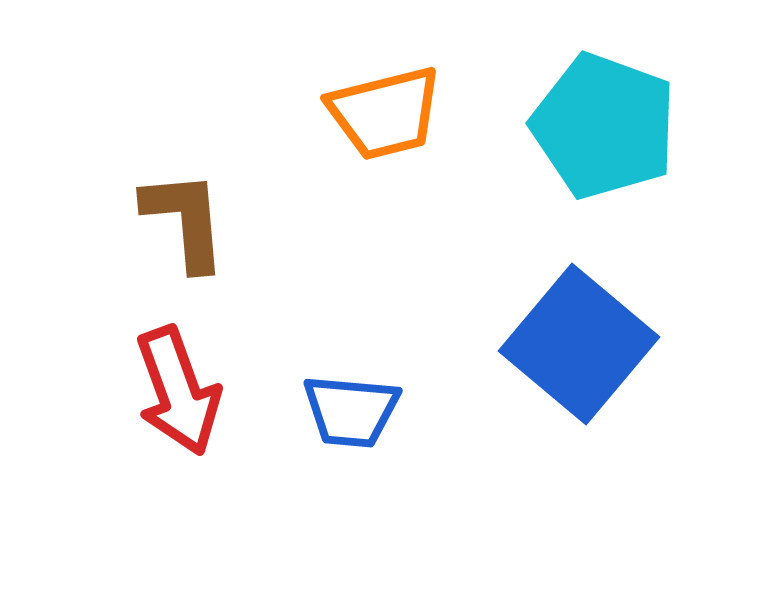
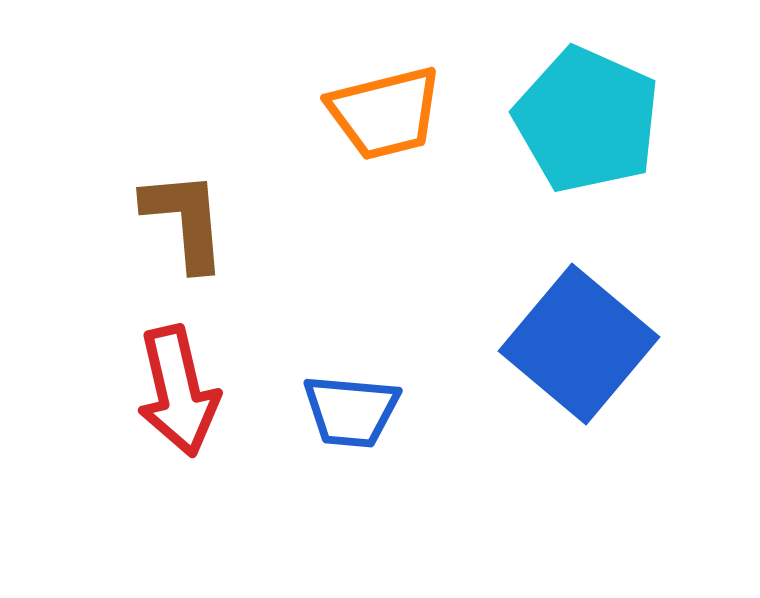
cyan pentagon: moved 17 px left, 6 px up; rotated 4 degrees clockwise
red arrow: rotated 7 degrees clockwise
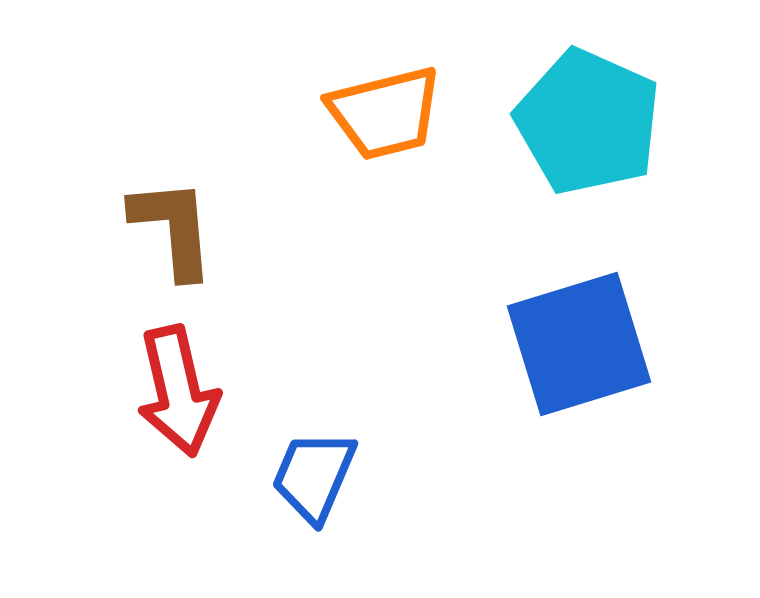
cyan pentagon: moved 1 px right, 2 px down
brown L-shape: moved 12 px left, 8 px down
blue square: rotated 33 degrees clockwise
blue trapezoid: moved 37 px left, 65 px down; rotated 108 degrees clockwise
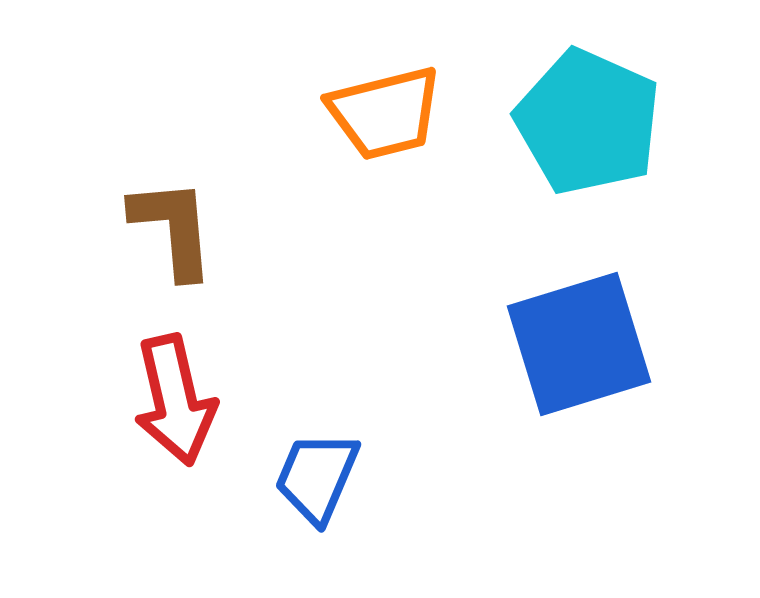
red arrow: moved 3 px left, 9 px down
blue trapezoid: moved 3 px right, 1 px down
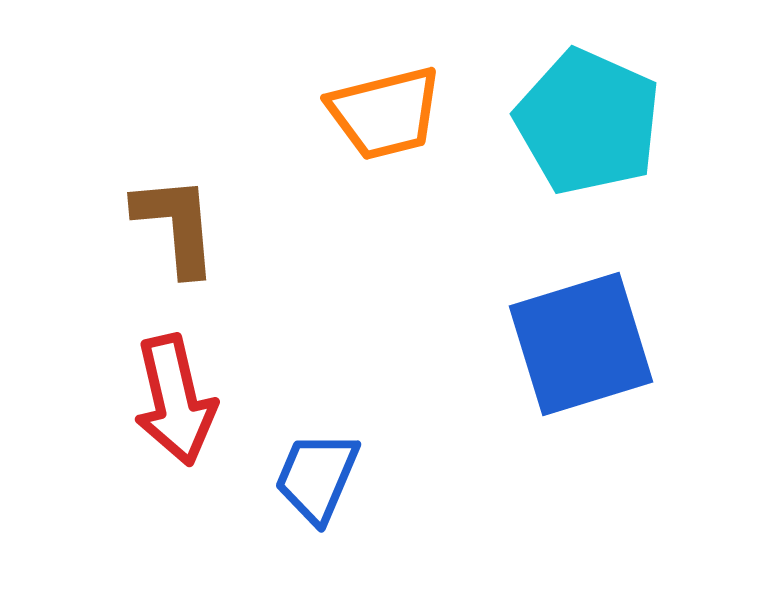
brown L-shape: moved 3 px right, 3 px up
blue square: moved 2 px right
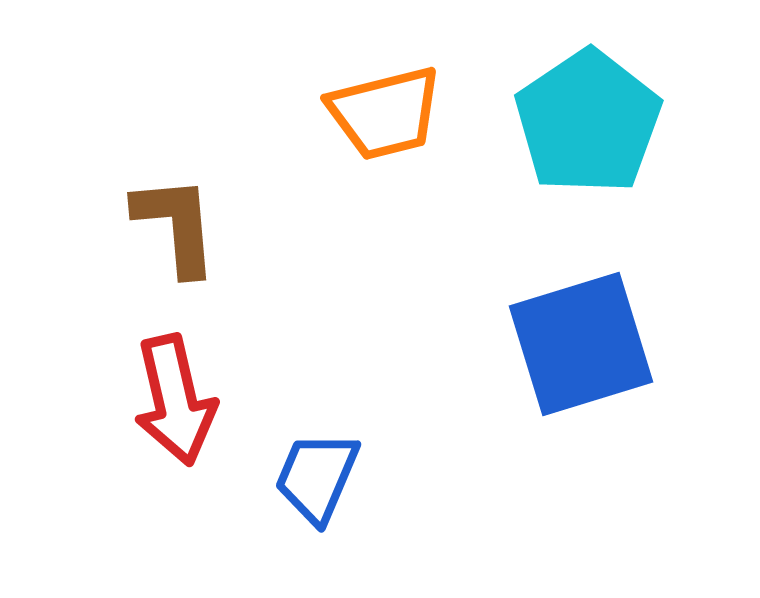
cyan pentagon: rotated 14 degrees clockwise
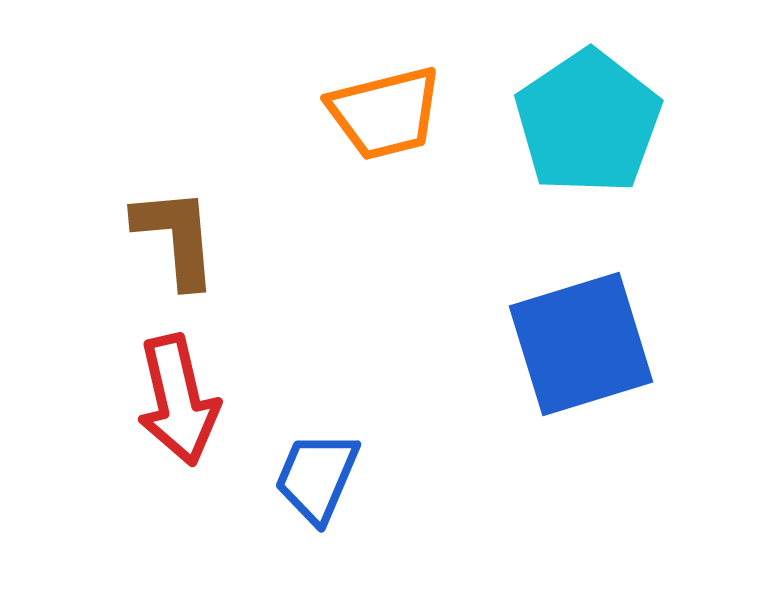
brown L-shape: moved 12 px down
red arrow: moved 3 px right
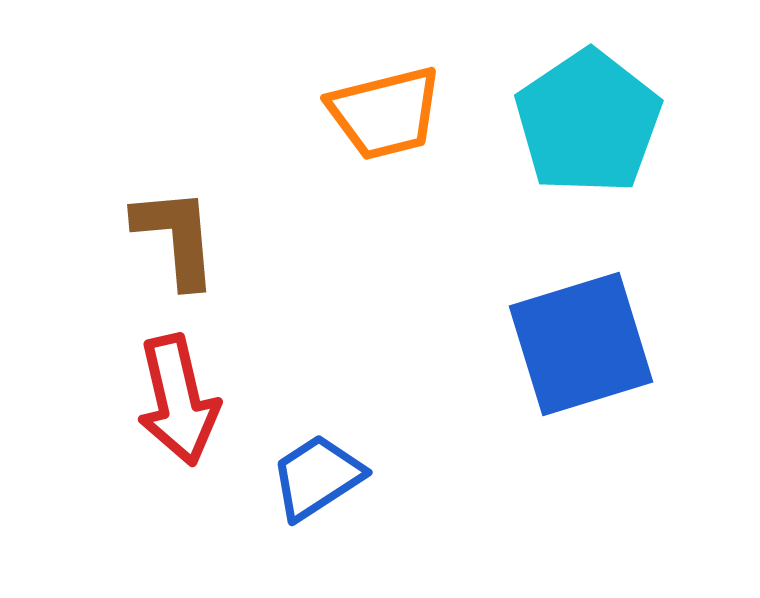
blue trapezoid: rotated 34 degrees clockwise
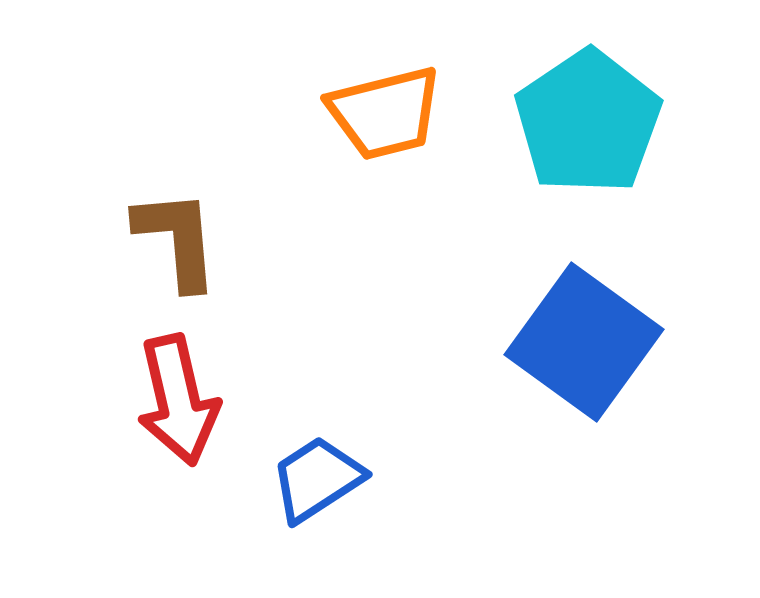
brown L-shape: moved 1 px right, 2 px down
blue square: moved 3 px right, 2 px up; rotated 37 degrees counterclockwise
blue trapezoid: moved 2 px down
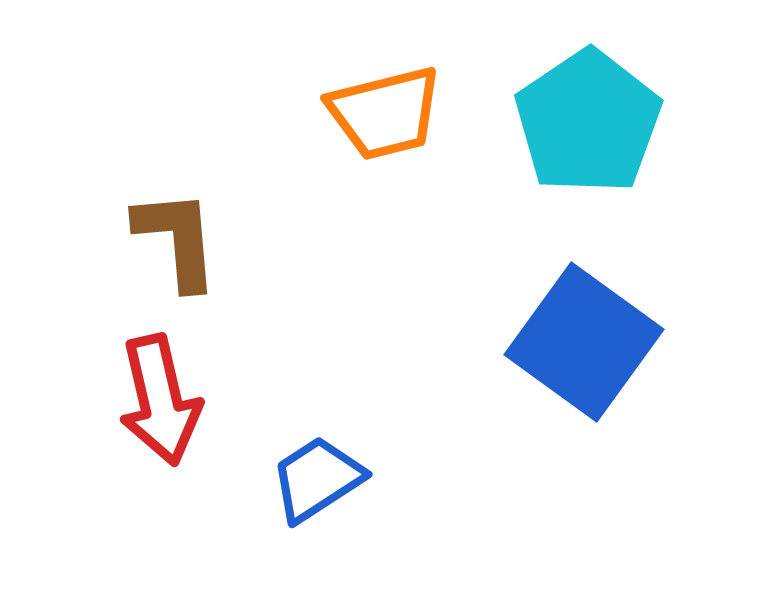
red arrow: moved 18 px left
